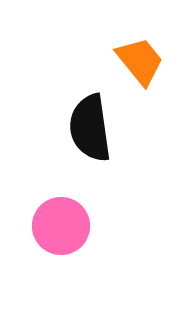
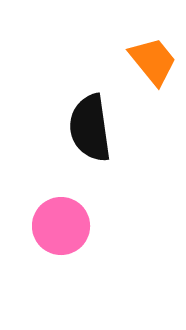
orange trapezoid: moved 13 px right
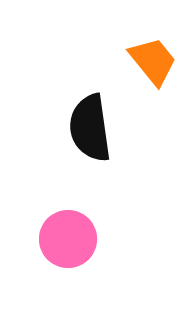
pink circle: moved 7 px right, 13 px down
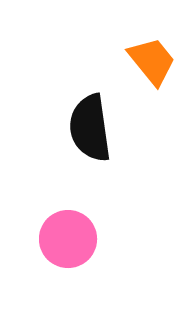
orange trapezoid: moved 1 px left
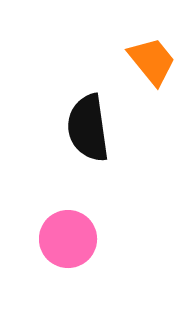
black semicircle: moved 2 px left
